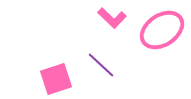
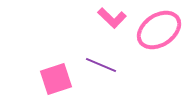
pink ellipse: moved 3 px left
purple line: rotated 20 degrees counterclockwise
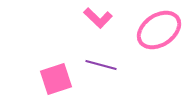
pink L-shape: moved 14 px left
purple line: rotated 8 degrees counterclockwise
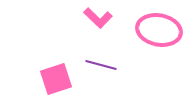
pink ellipse: rotated 45 degrees clockwise
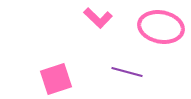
pink ellipse: moved 2 px right, 3 px up
purple line: moved 26 px right, 7 px down
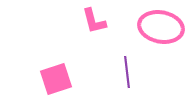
pink L-shape: moved 4 px left, 3 px down; rotated 32 degrees clockwise
purple line: rotated 68 degrees clockwise
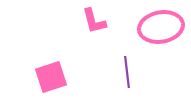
pink ellipse: rotated 21 degrees counterclockwise
pink square: moved 5 px left, 2 px up
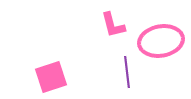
pink L-shape: moved 19 px right, 4 px down
pink ellipse: moved 14 px down
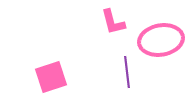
pink L-shape: moved 3 px up
pink ellipse: moved 1 px up
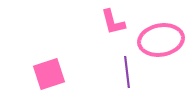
pink square: moved 2 px left, 3 px up
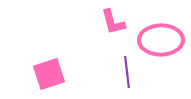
pink ellipse: rotated 9 degrees clockwise
